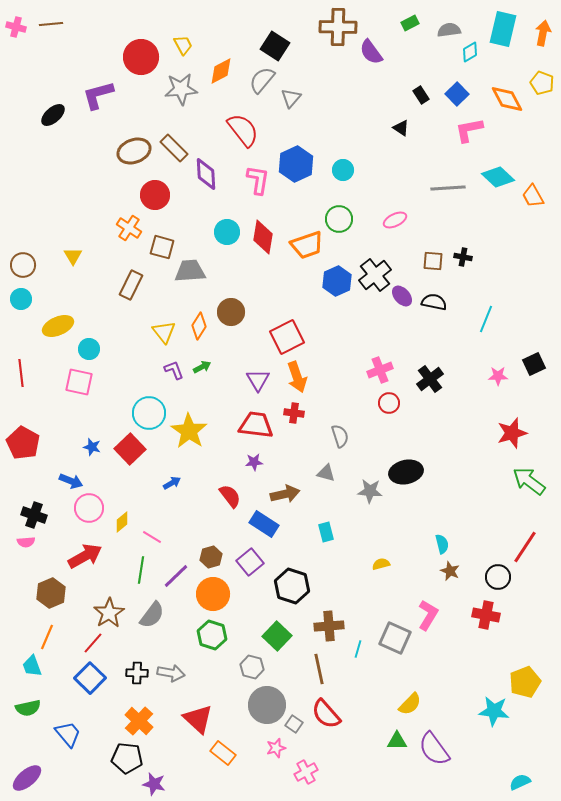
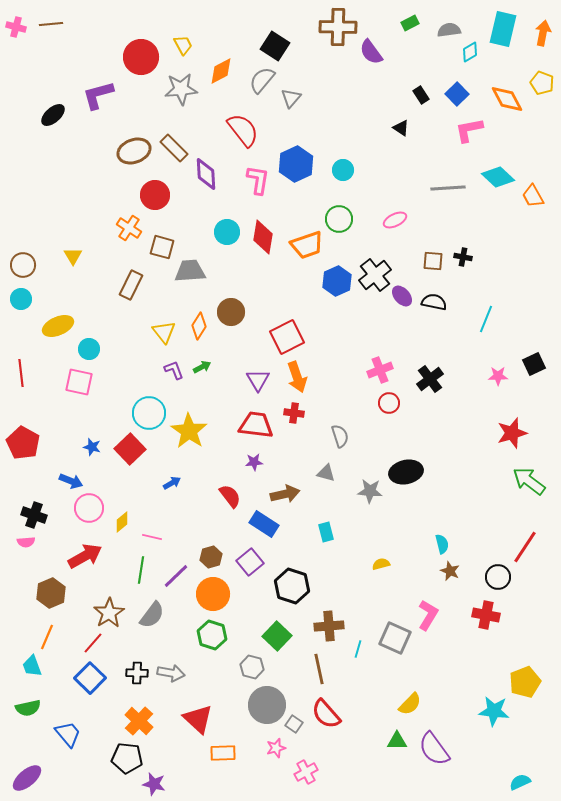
pink line at (152, 537): rotated 18 degrees counterclockwise
orange rectangle at (223, 753): rotated 40 degrees counterclockwise
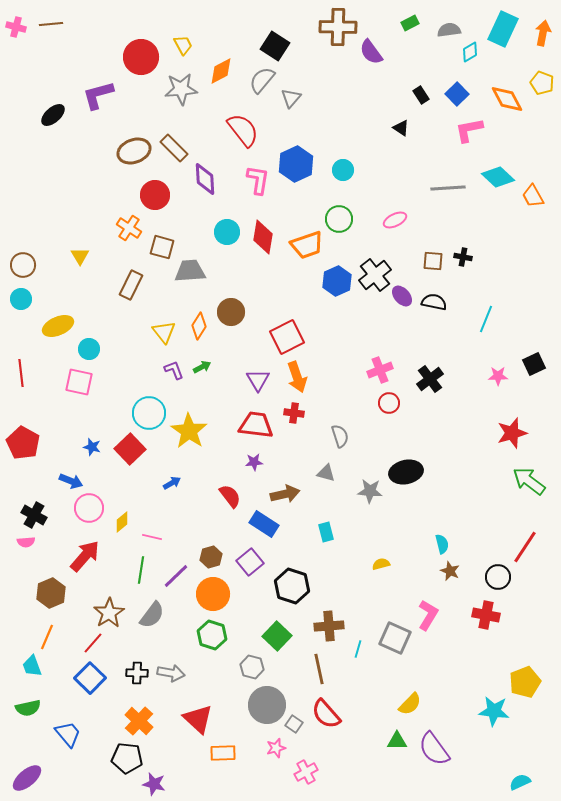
cyan rectangle at (503, 29): rotated 12 degrees clockwise
purple diamond at (206, 174): moved 1 px left, 5 px down
yellow triangle at (73, 256): moved 7 px right
black cross at (34, 515): rotated 10 degrees clockwise
red arrow at (85, 556): rotated 20 degrees counterclockwise
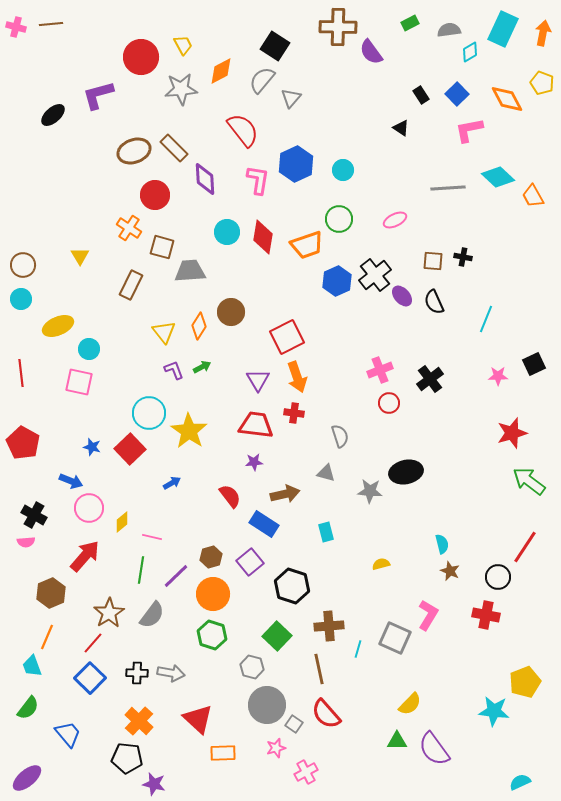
black semicircle at (434, 302): rotated 125 degrees counterclockwise
green semicircle at (28, 708): rotated 40 degrees counterclockwise
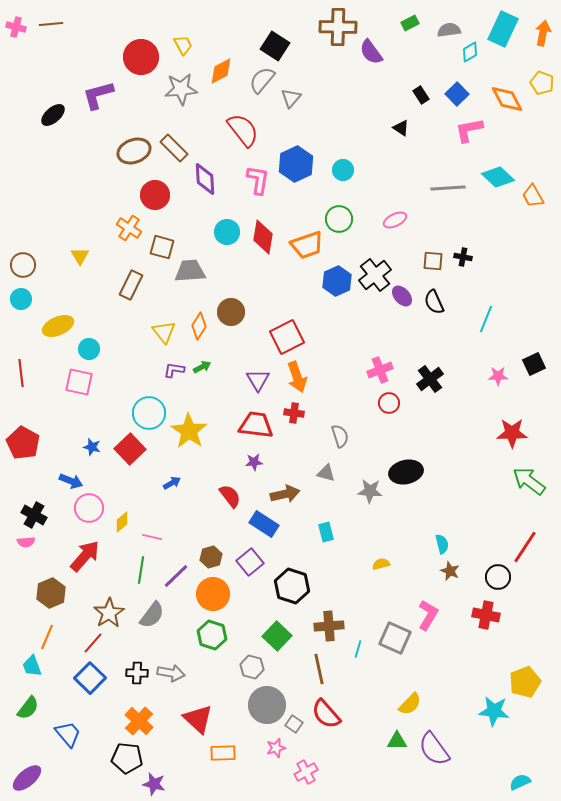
purple L-shape at (174, 370): rotated 60 degrees counterclockwise
red star at (512, 433): rotated 16 degrees clockwise
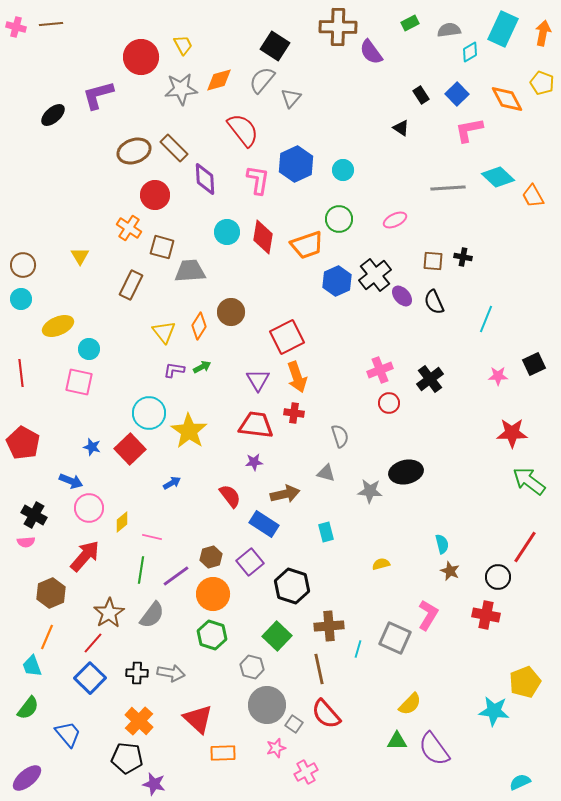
orange diamond at (221, 71): moved 2 px left, 9 px down; rotated 12 degrees clockwise
purple line at (176, 576): rotated 8 degrees clockwise
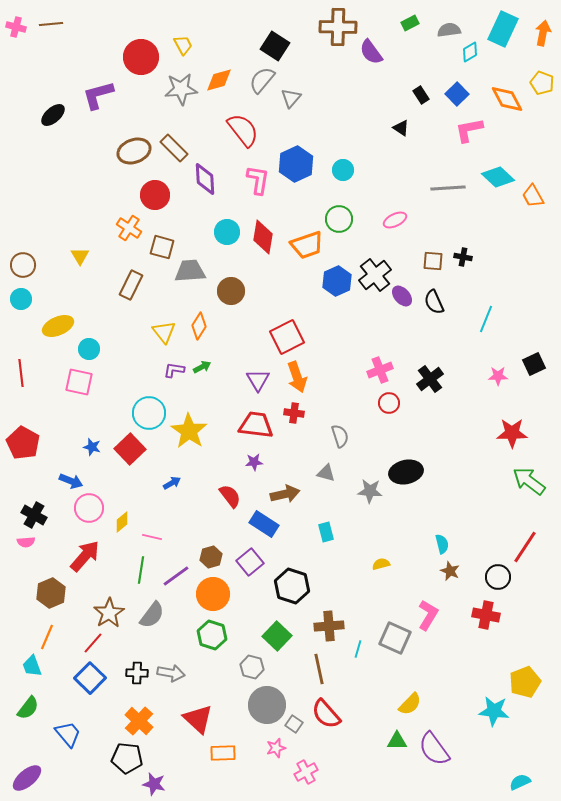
brown circle at (231, 312): moved 21 px up
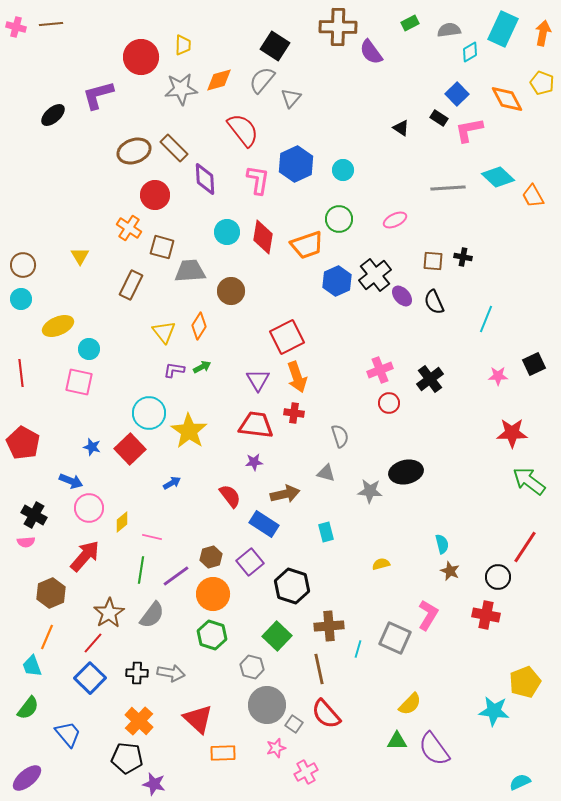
yellow trapezoid at (183, 45): rotated 30 degrees clockwise
black rectangle at (421, 95): moved 18 px right, 23 px down; rotated 24 degrees counterclockwise
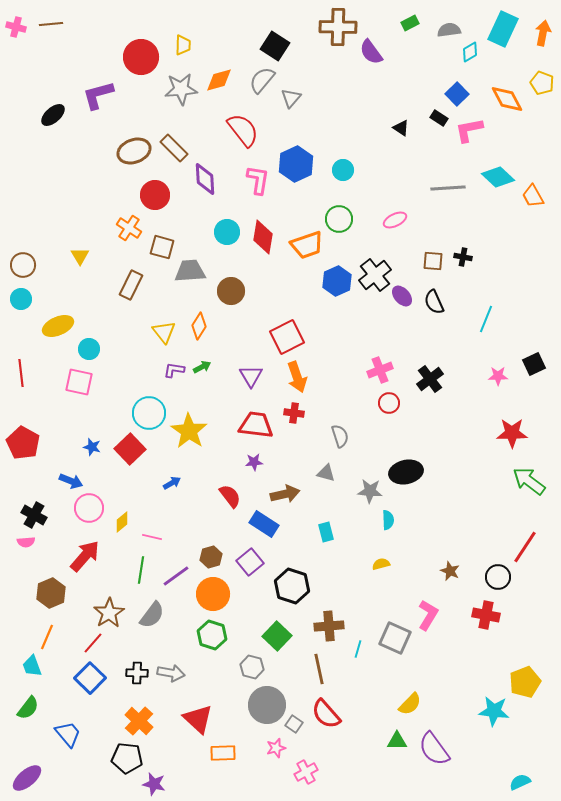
purple triangle at (258, 380): moved 7 px left, 4 px up
cyan semicircle at (442, 544): moved 54 px left, 24 px up; rotated 12 degrees clockwise
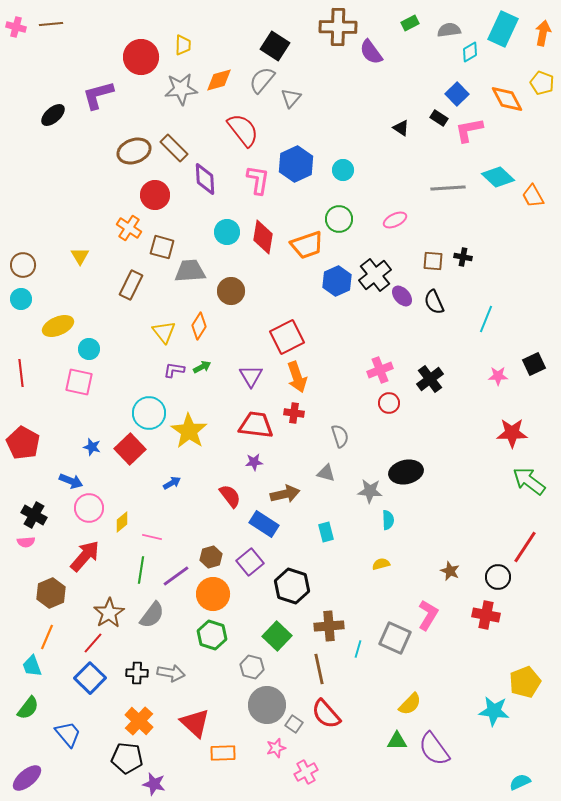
red triangle at (198, 719): moved 3 px left, 4 px down
